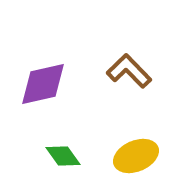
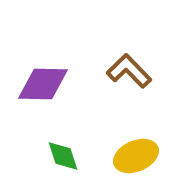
purple diamond: rotated 14 degrees clockwise
green diamond: rotated 18 degrees clockwise
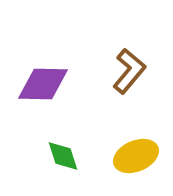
brown L-shape: rotated 84 degrees clockwise
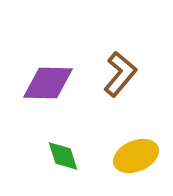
brown L-shape: moved 9 px left, 3 px down
purple diamond: moved 5 px right, 1 px up
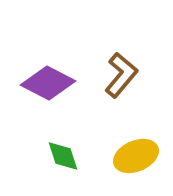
brown L-shape: moved 1 px right, 1 px down
purple diamond: rotated 26 degrees clockwise
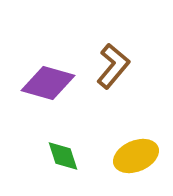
brown L-shape: moved 8 px left, 9 px up
purple diamond: rotated 12 degrees counterclockwise
